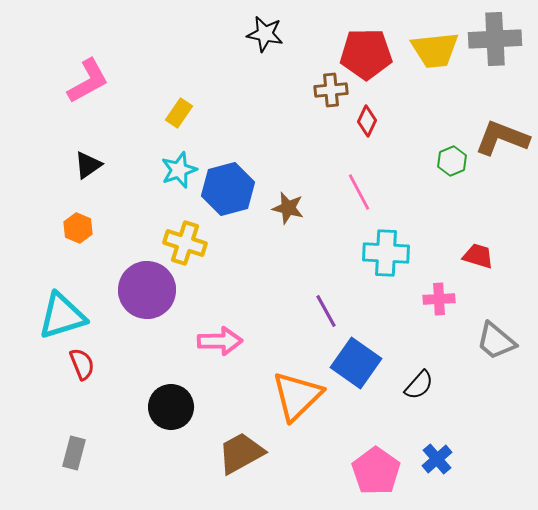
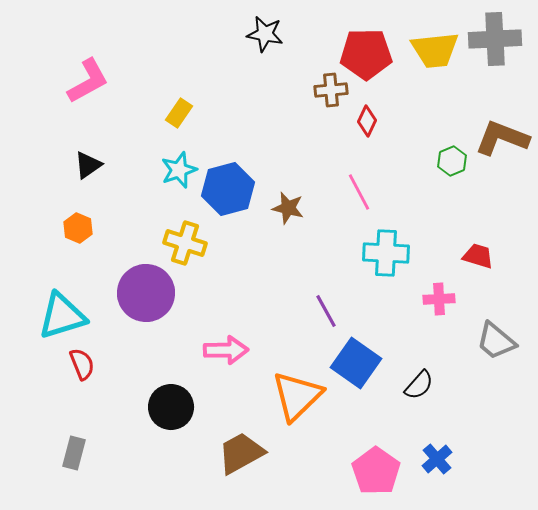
purple circle: moved 1 px left, 3 px down
pink arrow: moved 6 px right, 9 px down
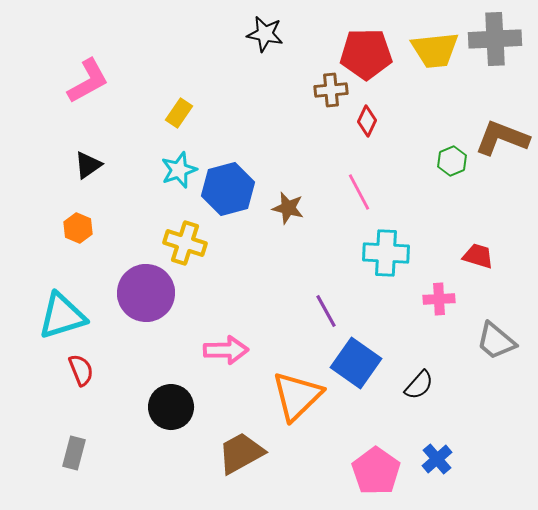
red semicircle: moved 1 px left, 6 px down
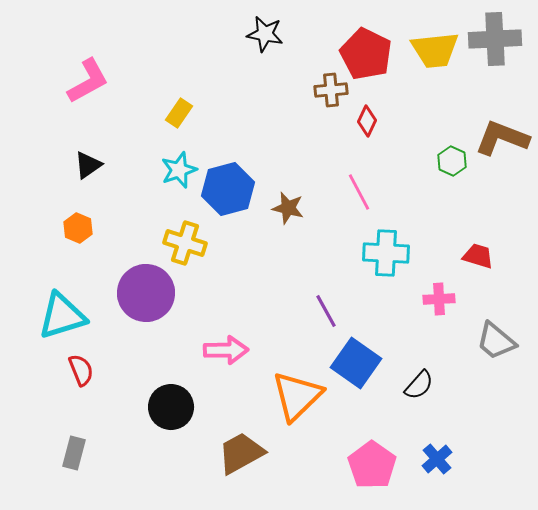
red pentagon: rotated 27 degrees clockwise
green hexagon: rotated 12 degrees counterclockwise
pink pentagon: moved 4 px left, 6 px up
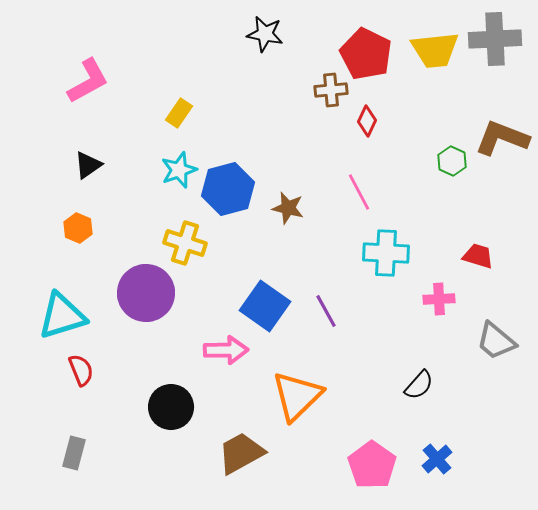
blue square: moved 91 px left, 57 px up
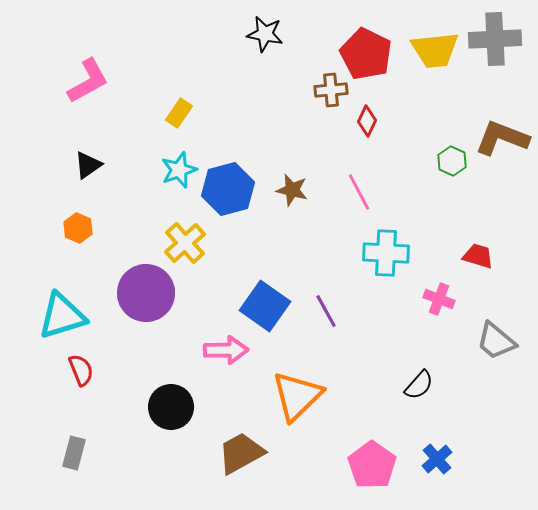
brown star: moved 4 px right, 18 px up
yellow cross: rotated 30 degrees clockwise
pink cross: rotated 24 degrees clockwise
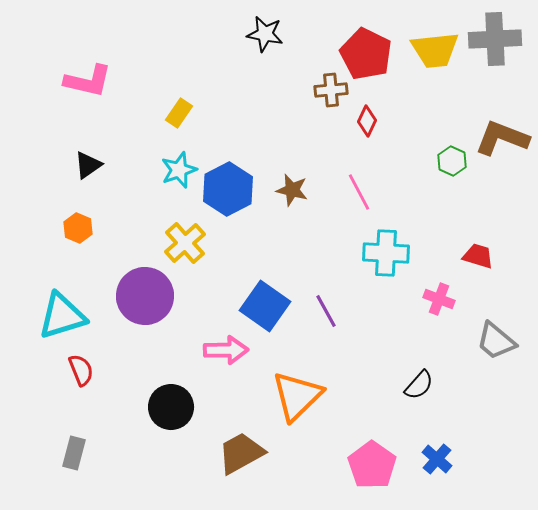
pink L-shape: rotated 42 degrees clockwise
blue hexagon: rotated 12 degrees counterclockwise
purple circle: moved 1 px left, 3 px down
blue cross: rotated 8 degrees counterclockwise
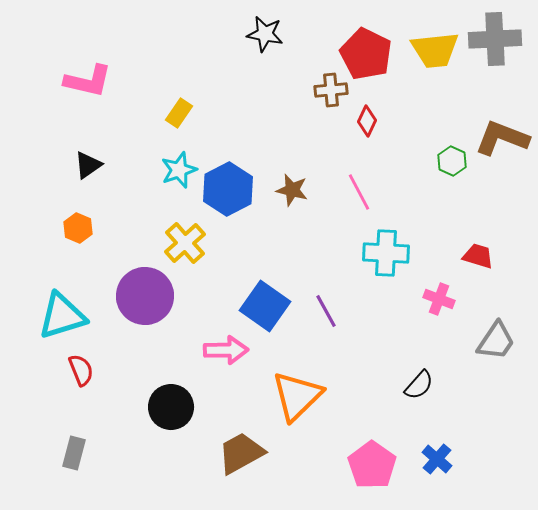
gray trapezoid: rotated 96 degrees counterclockwise
